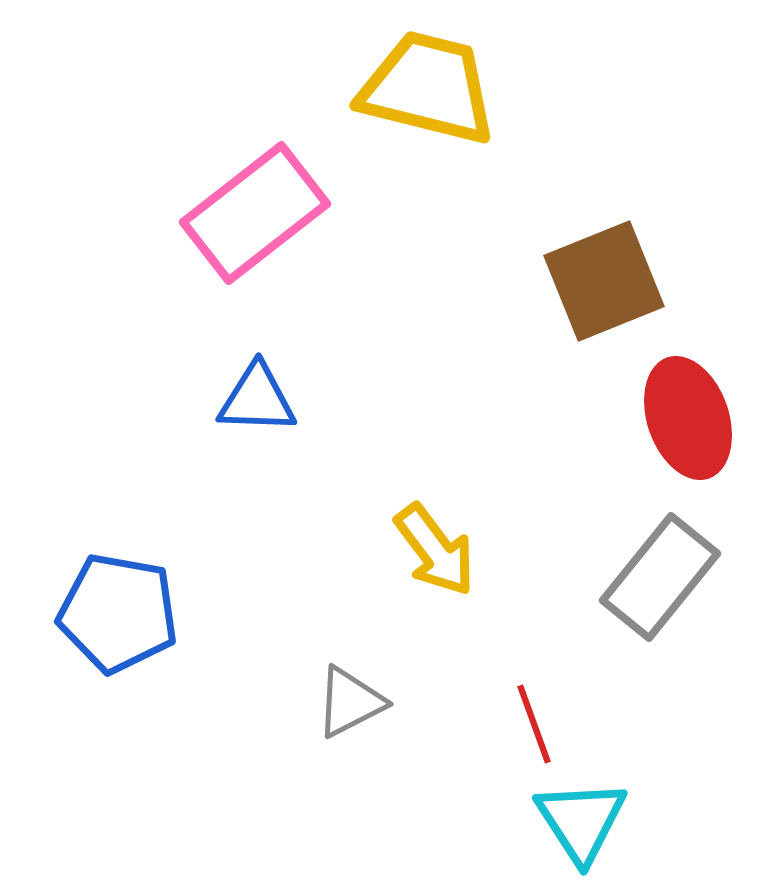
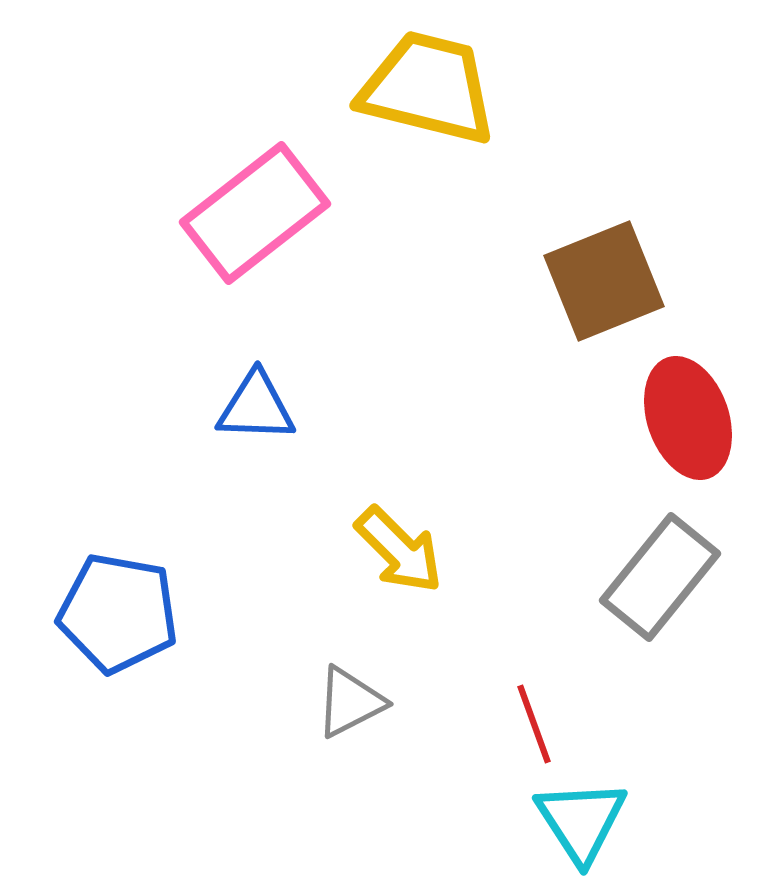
blue triangle: moved 1 px left, 8 px down
yellow arrow: moved 36 px left; rotated 8 degrees counterclockwise
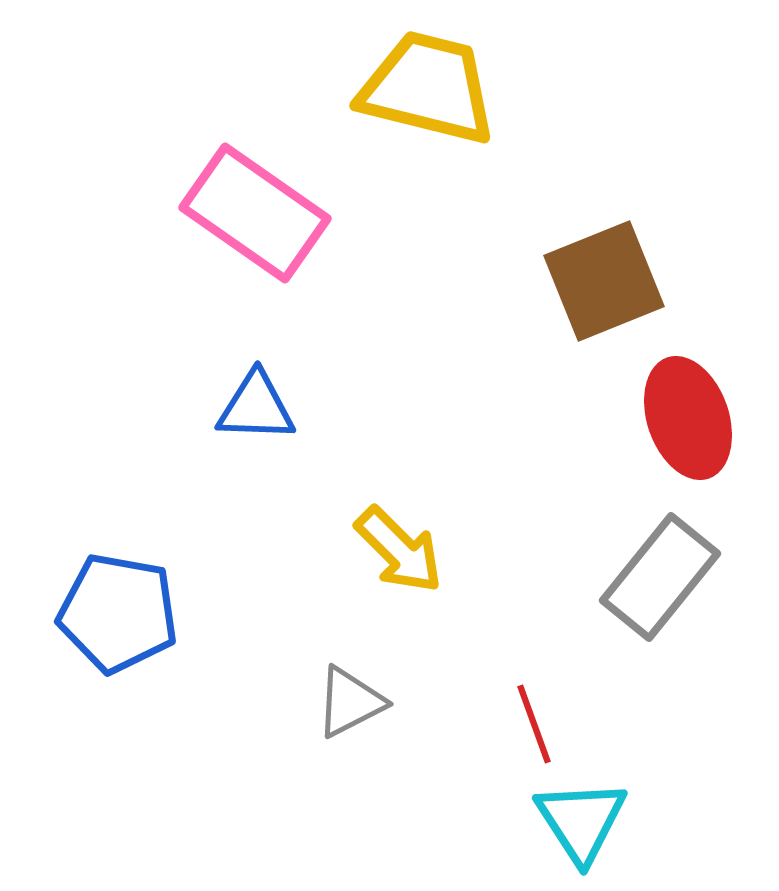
pink rectangle: rotated 73 degrees clockwise
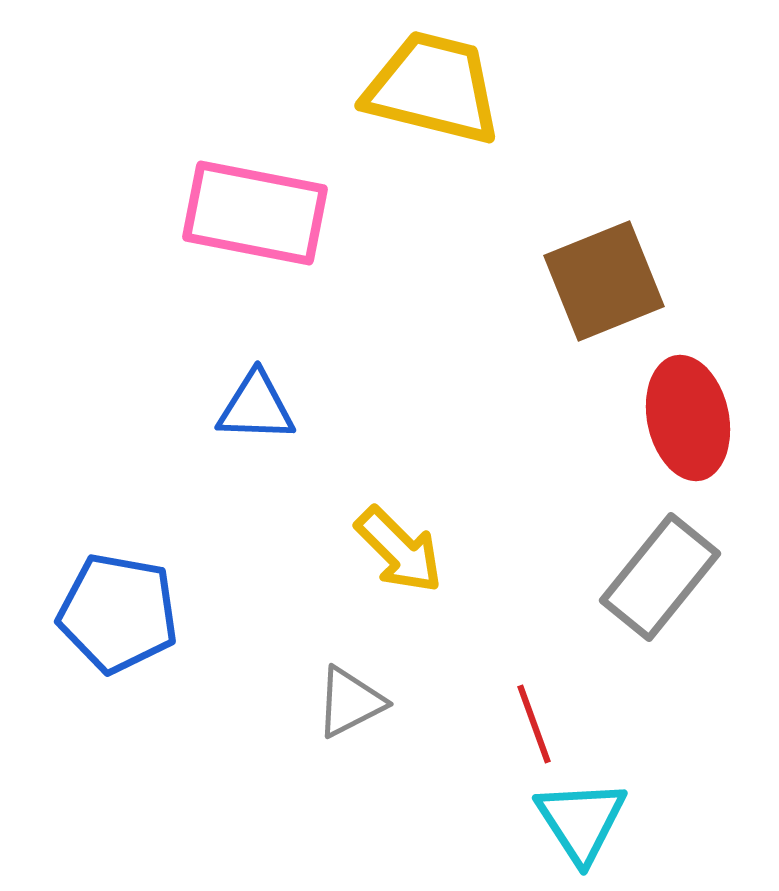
yellow trapezoid: moved 5 px right
pink rectangle: rotated 24 degrees counterclockwise
red ellipse: rotated 7 degrees clockwise
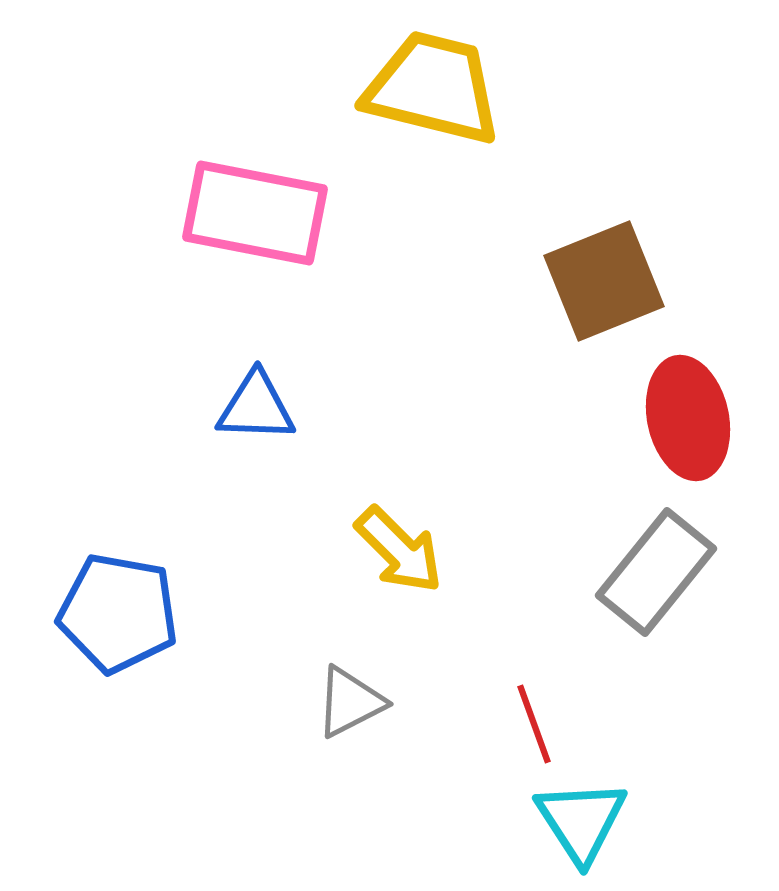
gray rectangle: moved 4 px left, 5 px up
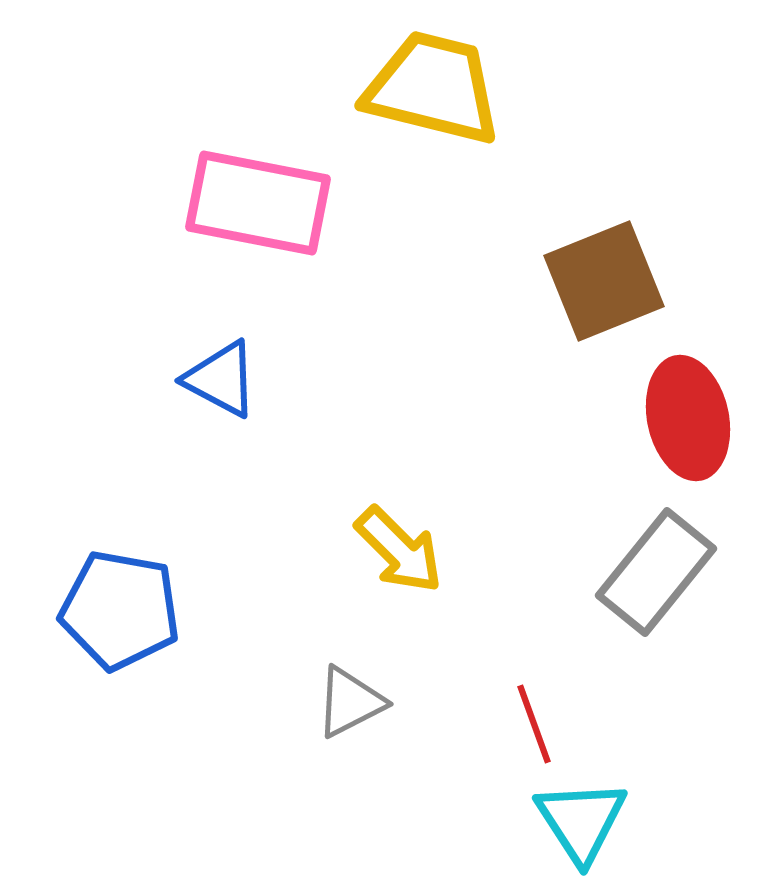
pink rectangle: moved 3 px right, 10 px up
blue triangle: moved 35 px left, 28 px up; rotated 26 degrees clockwise
blue pentagon: moved 2 px right, 3 px up
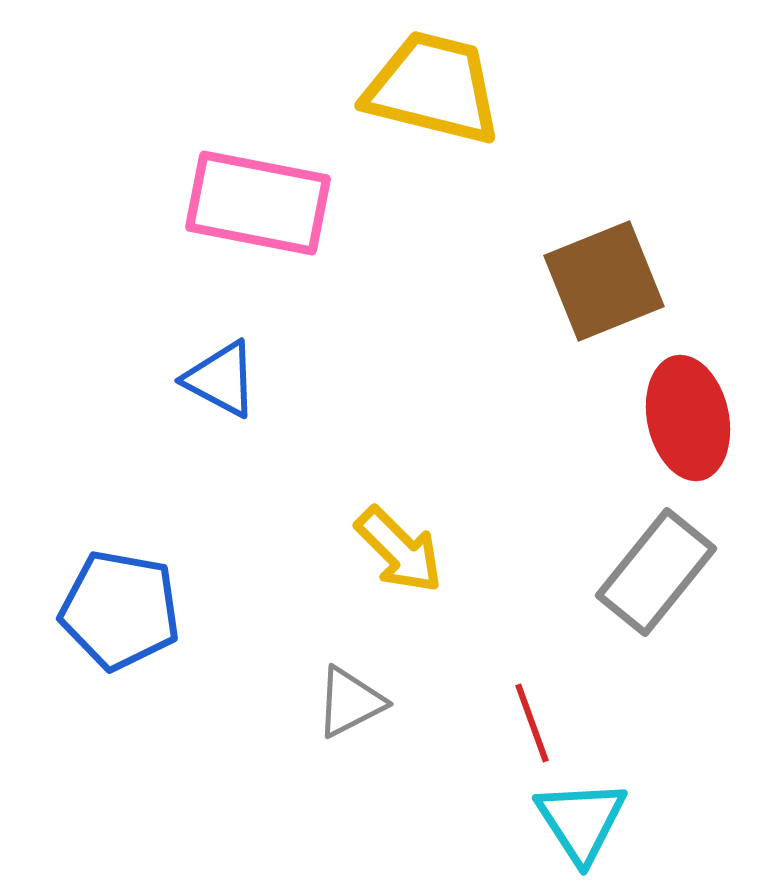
red line: moved 2 px left, 1 px up
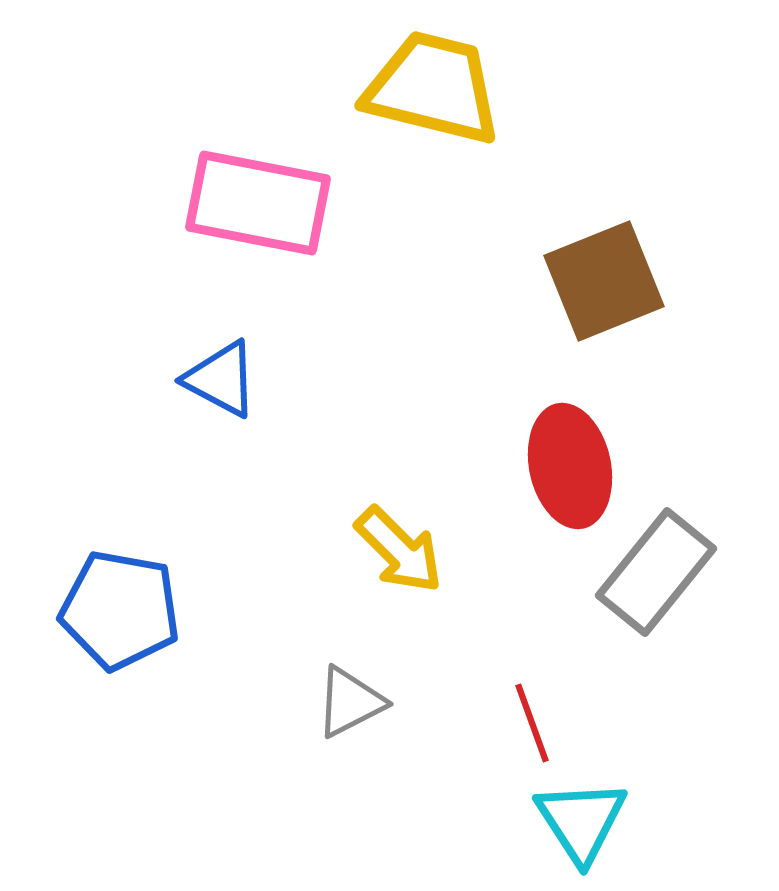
red ellipse: moved 118 px left, 48 px down
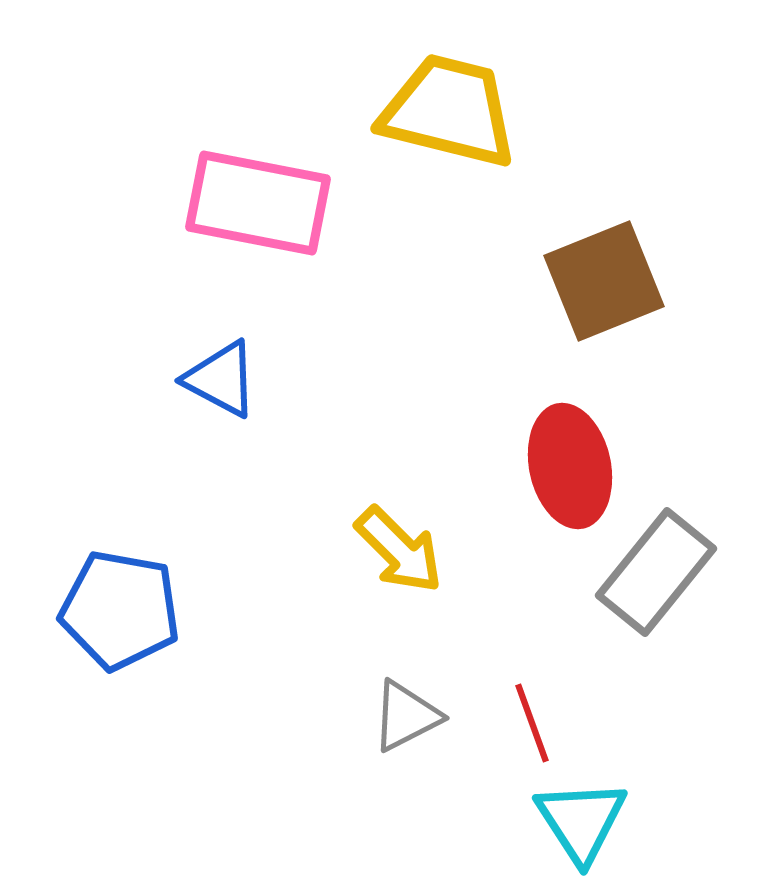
yellow trapezoid: moved 16 px right, 23 px down
gray triangle: moved 56 px right, 14 px down
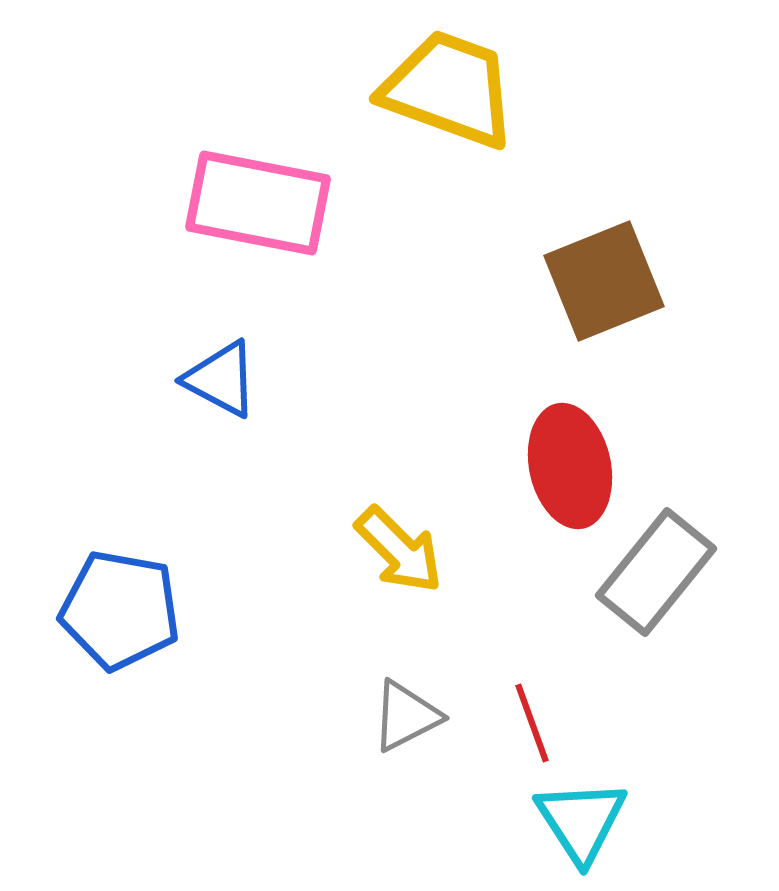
yellow trapezoid: moved 22 px up; rotated 6 degrees clockwise
